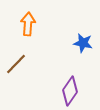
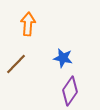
blue star: moved 20 px left, 15 px down
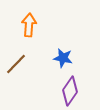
orange arrow: moved 1 px right, 1 px down
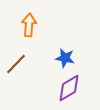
blue star: moved 2 px right
purple diamond: moved 1 px left, 3 px up; rotated 24 degrees clockwise
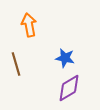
orange arrow: rotated 15 degrees counterclockwise
brown line: rotated 60 degrees counterclockwise
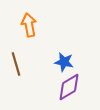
blue star: moved 1 px left, 4 px down
purple diamond: moved 1 px up
